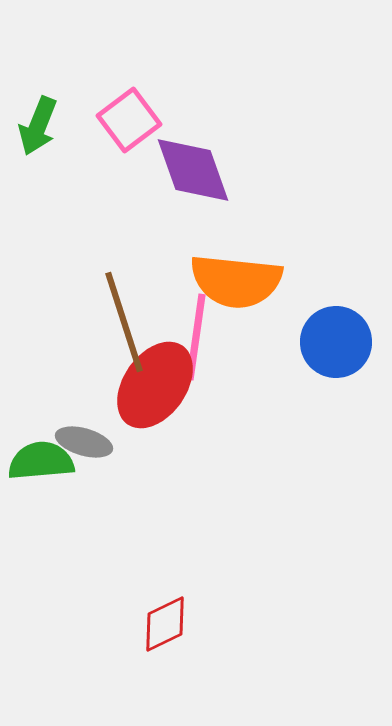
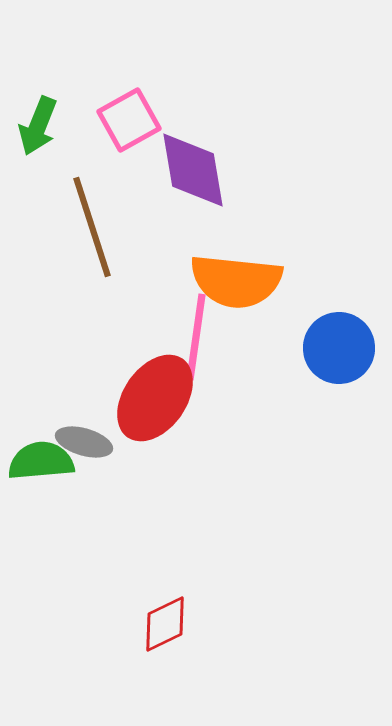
pink square: rotated 8 degrees clockwise
purple diamond: rotated 10 degrees clockwise
brown line: moved 32 px left, 95 px up
blue circle: moved 3 px right, 6 px down
red ellipse: moved 13 px down
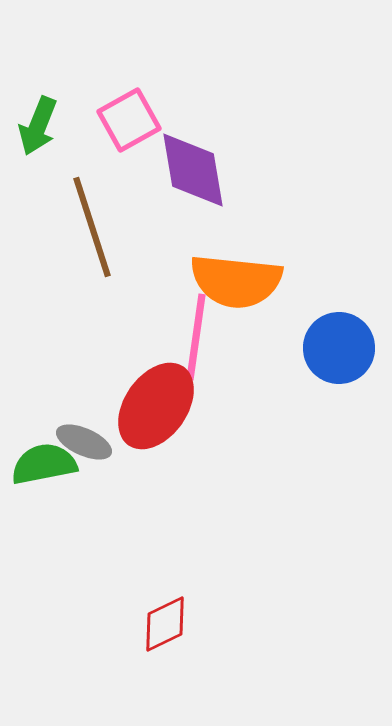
red ellipse: moved 1 px right, 8 px down
gray ellipse: rotated 8 degrees clockwise
green semicircle: moved 3 px right, 3 px down; rotated 6 degrees counterclockwise
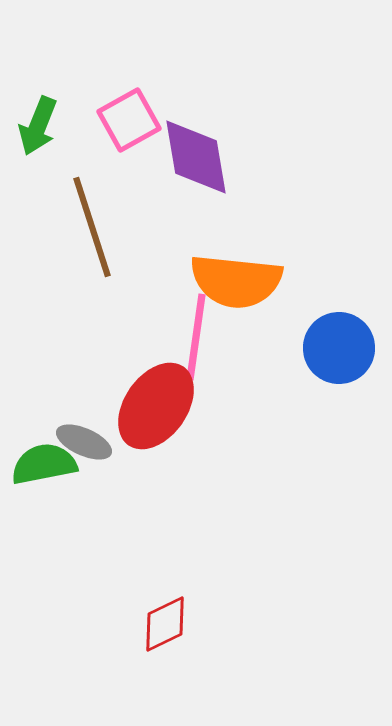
purple diamond: moved 3 px right, 13 px up
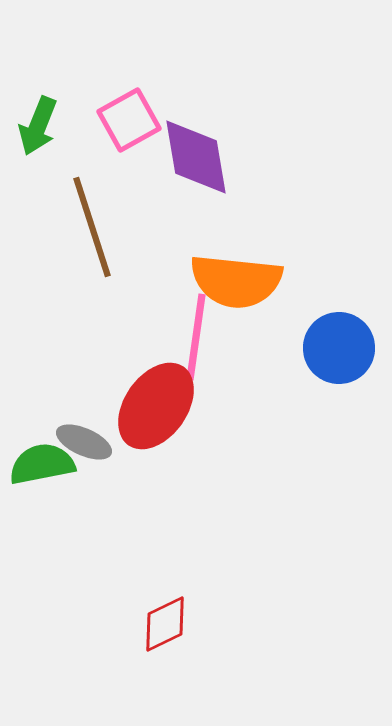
green semicircle: moved 2 px left
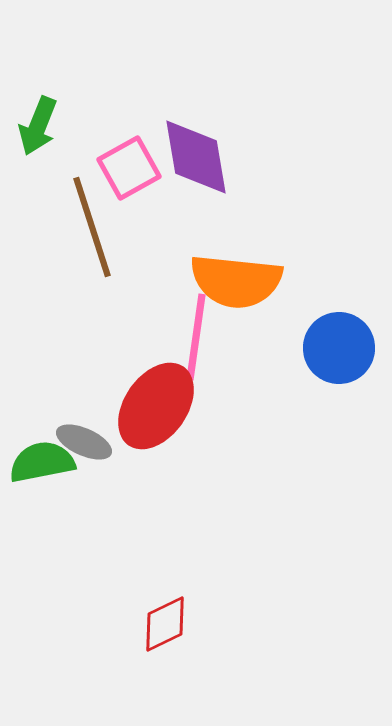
pink square: moved 48 px down
green semicircle: moved 2 px up
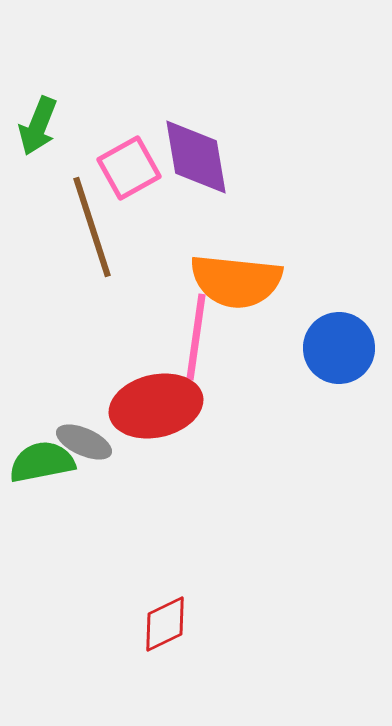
red ellipse: rotated 42 degrees clockwise
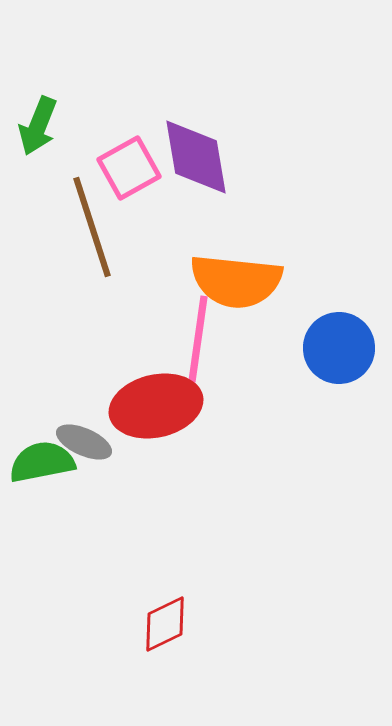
pink line: moved 2 px right, 2 px down
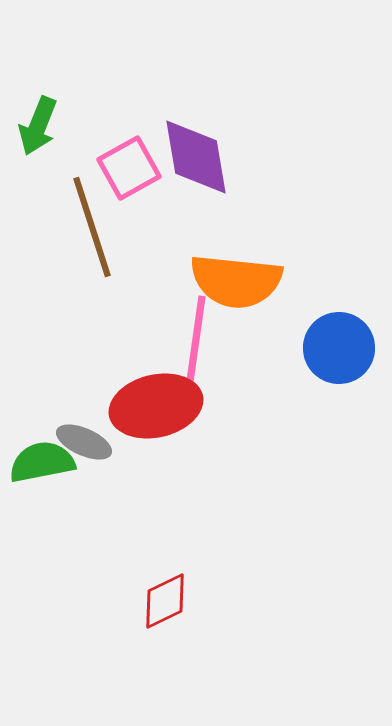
pink line: moved 2 px left
red diamond: moved 23 px up
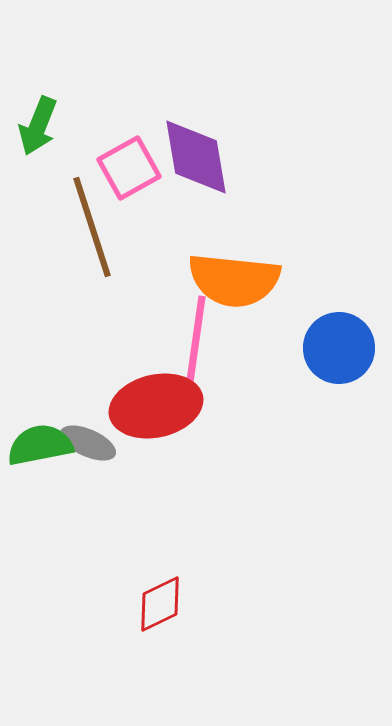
orange semicircle: moved 2 px left, 1 px up
gray ellipse: moved 4 px right, 1 px down
green semicircle: moved 2 px left, 17 px up
red diamond: moved 5 px left, 3 px down
